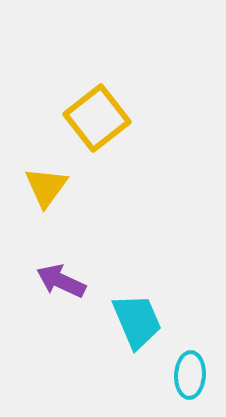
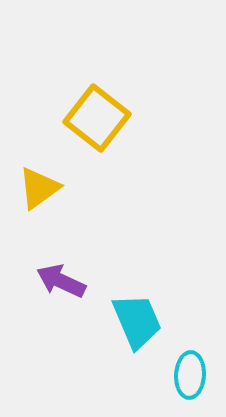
yellow square: rotated 14 degrees counterclockwise
yellow triangle: moved 7 px left, 1 px down; rotated 18 degrees clockwise
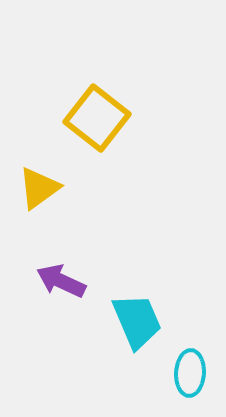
cyan ellipse: moved 2 px up
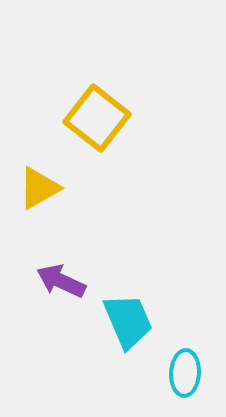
yellow triangle: rotated 6 degrees clockwise
cyan trapezoid: moved 9 px left
cyan ellipse: moved 5 px left
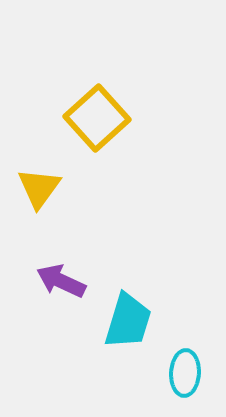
yellow square: rotated 10 degrees clockwise
yellow triangle: rotated 24 degrees counterclockwise
cyan trapezoid: rotated 40 degrees clockwise
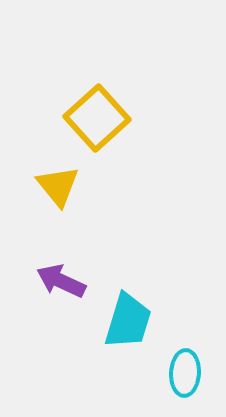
yellow triangle: moved 19 px right, 2 px up; rotated 15 degrees counterclockwise
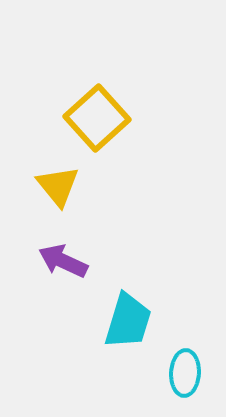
purple arrow: moved 2 px right, 20 px up
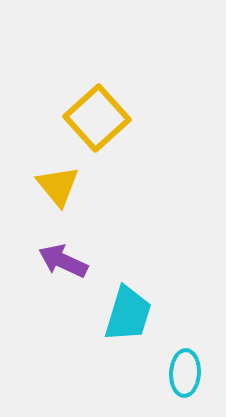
cyan trapezoid: moved 7 px up
